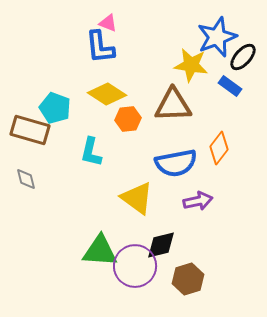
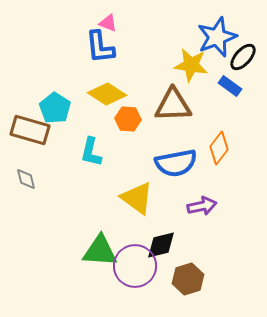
cyan pentagon: rotated 12 degrees clockwise
orange hexagon: rotated 10 degrees clockwise
purple arrow: moved 4 px right, 5 px down
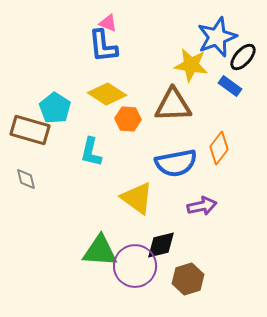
blue L-shape: moved 3 px right, 1 px up
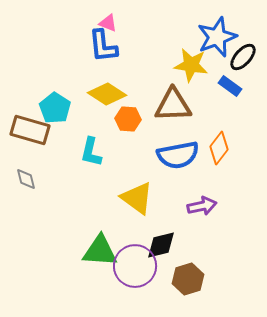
blue semicircle: moved 2 px right, 8 px up
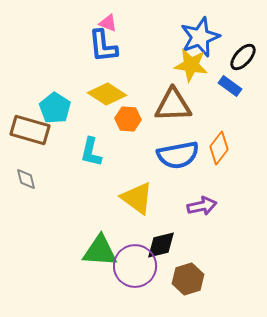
blue star: moved 17 px left
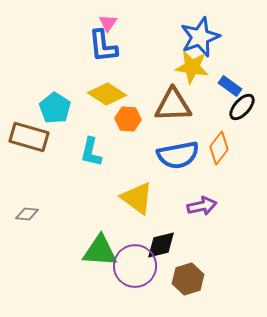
pink triangle: rotated 42 degrees clockwise
black ellipse: moved 1 px left, 50 px down
yellow star: moved 1 px right, 2 px down
brown rectangle: moved 1 px left, 7 px down
gray diamond: moved 1 px right, 35 px down; rotated 70 degrees counterclockwise
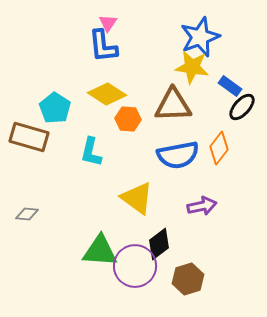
black diamond: moved 2 px left, 1 px up; rotated 24 degrees counterclockwise
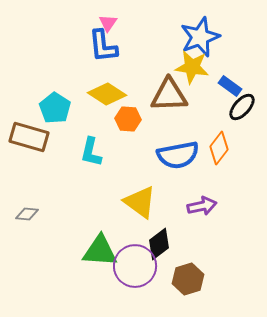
brown triangle: moved 4 px left, 10 px up
yellow triangle: moved 3 px right, 4 px down
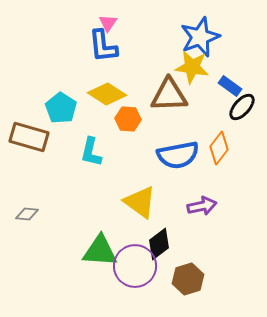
cyan pentagon: moved 6 px right
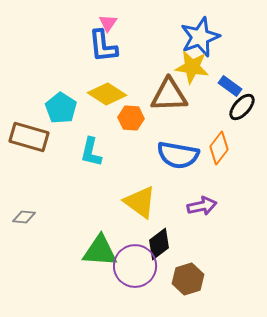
orange hexagon: moved 3 px right, 1 px up
blue semicircle: rotated 21 degrees clockwise
gray diamond: moved 3 px left, 3 px down
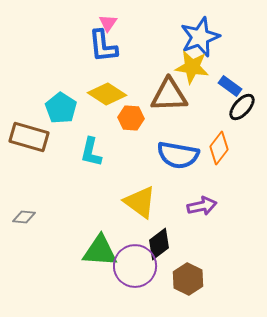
brown hexagon: rotated 16 degrees counterclockwise
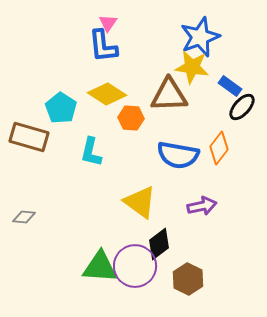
green triangle: moved 16 px down
